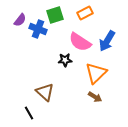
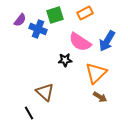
brown arrow: moved 5 px right
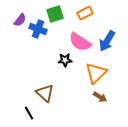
green square: moved 1 px up
brown triangle: moved 1 px down
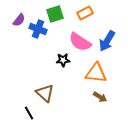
purple semicircle: moved 1 px left
black star: moved 2 px left
orange triangle: rotated 50 degrees clockwise
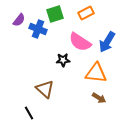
orange rectangle: moved 1 px right
blue arrow: moved 1 px down
brown triangle: moved 4 px up
brown arrow: moved 1 px left, 1 px down
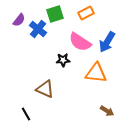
blue cross: rotated 18 degrees clockwise
brown triangle: rotated 18 degrees counterclockwise
brown arrow: moved 8 px right, 13 px down
black line: moved 3 px left, 1 px down
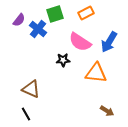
blue arrow: moved 2 px right
brown triangle: moved 14 px left
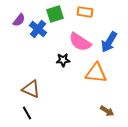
orange rectangle: moved 1 px left, 1 px up; rotated 35 degrees clockwise
black line: moved 1 px right, 1 px up
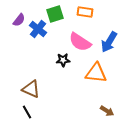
black line: moved 1 px up
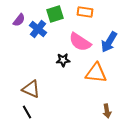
brown arrow: rotated 48 degrees clockwise
